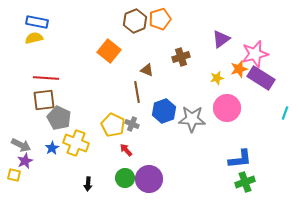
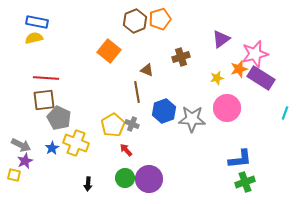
yellow pentagon: rotated 15 degrees clockwise
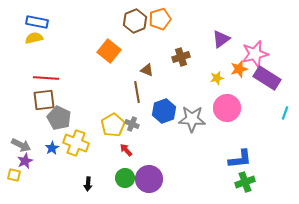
purple rectangle: moved 6 px right
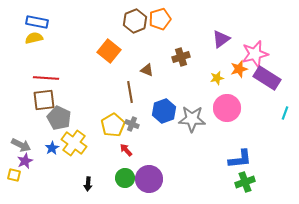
brown line: moved 7 px left
yellow cross: moved 2 px left; rotated 15 degrees clockwise
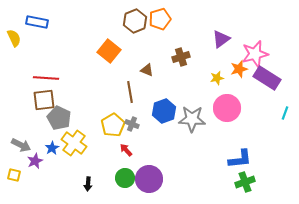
yellow semicircle: moved 20 px left; rotated 78 degrees clockwise
purple star: moved 10 px right
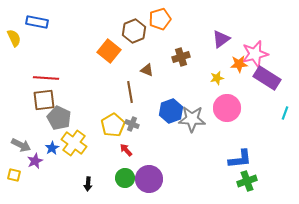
brown hexagon: moved 1 px left, 10 px down
orange star: moved 5 px up; rotated 12 degrees clockwise
blue hexagon: moved 7 px right
green cross: moved 2 px right, 1 px up
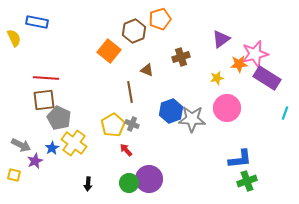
green circle: moved 4 px right, 5 px down
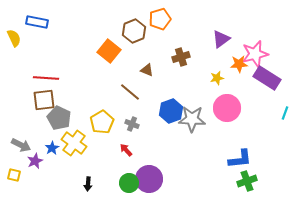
brown line: rotated 40 degrees counterclockwise
yellow pentagon: moved 11 px left, 3 px up
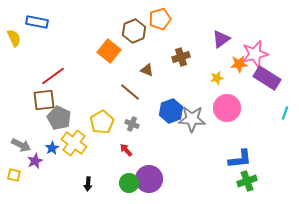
red line: moved 7 px right, 2 px up; rotated 40 degrees counterclockwise
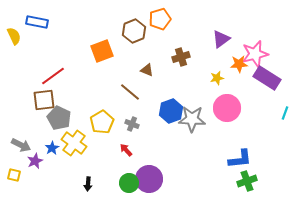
yellow semicircle: moved 2 px up
orange square: moved 7 px left; rotated 30 degrees clockwise
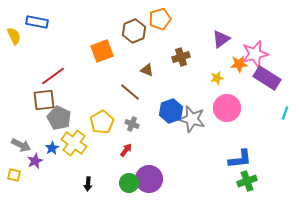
gray star: rotated 12 degrees clockwise
red arrow: rotated 80 degrees clockwise
